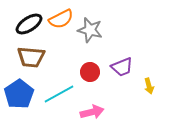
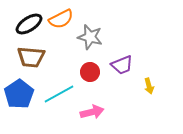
gray star: moved 7 px down
purple trapezoid: moved 2 px up
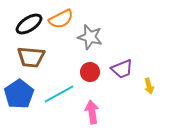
purple trapezoid: moved 4 px down
pink arrow: rotated 85 degrees counterclockwise
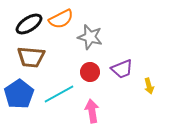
pink arrow: moved 1 px up
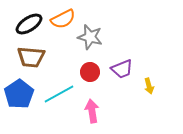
orange semicircle: moved 2 px right
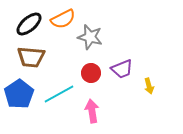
black ellipse: rotated 8 degrees counterclockwise
red circle: moved 1 px right, 1 px down
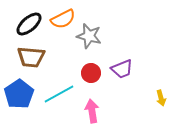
gray star: moved 1 px left, 1 px up
yellow arrow: moved 12 px right, 12 px down
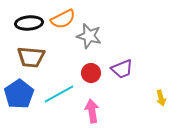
black ellipse: moved 1 px up; rotated 36 degrees clockwise
